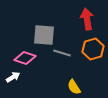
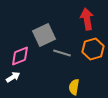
gray square: rotated 30 degrees counterclockwise
pink diamond: moved 5 px left, 2 px up; rotated 40 degrees counterclockwise
yellow semicircle: rotated 42 degrees clockwise
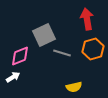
yellow semicircle: rotated 112 degrees counterclockwise
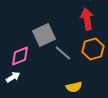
gray line: moved 1 px right; rotated 24 degrees clockwise
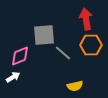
red arrow: moved 1 px left
gray square: rotated 20 degrees clockwise
orange hexagon: moved 2 px left, 4 px up; rotated 15 degrees clockwise
yellow semicircle: moved 1 px right, 1 px up
